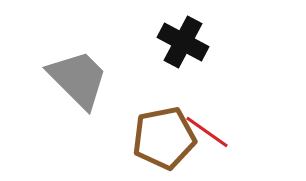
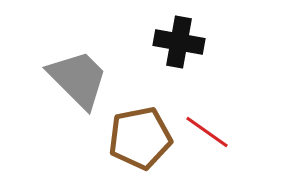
black cross: moved 4 px left; rotated 18 degrees counterclockwise
brown pentagon: moved 24 px left
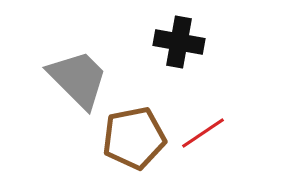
red line: moved 4 px left, 1 px down; rotated 69 degrees counterclockwise
brown pentagon: moved 6 px left
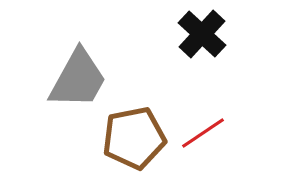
black cross: moved 23 px right, 8 px up; rotated 33 degrees clockwise
gray trapezoid: rotated 74 degrees clockwise
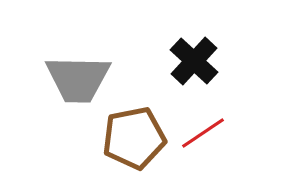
black cross: moved 8 px left, 27 px down
gray trapezoid: rotated 62 degrees clockwise
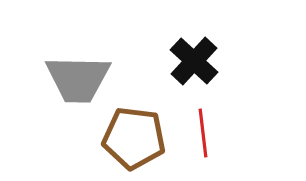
red line: rotated 63 degrees counterclockwise
brown pentagon: rotated 18 degrees clockwise
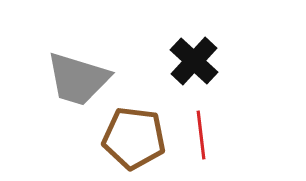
gray trapezoid: rotated 16 degrees clockwise
red line: moved 2 px left, 2 px down
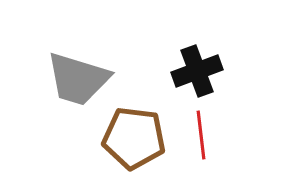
black cross: moved 3 px right, 10 px down; rotated 27 degrees clockwise
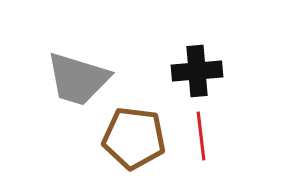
black cross: rotated 15 degrees clockwise
red line: moved 1 px down
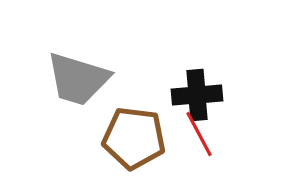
black cross: moved 24 px down
red line: moved 2 px left, 2 px up; rotated 21 degrees counterclockwise
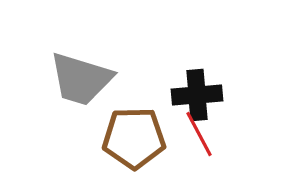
gray trapezoid: moved 3 px right
brown pentagon: rotated 8 degrees counterclockwise
